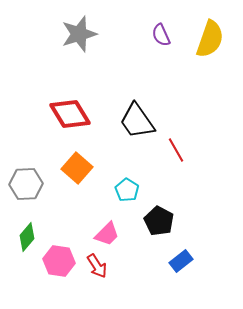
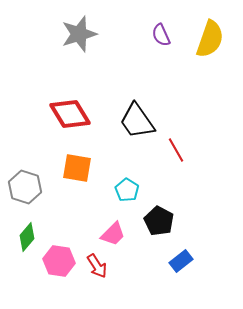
orange square: rotated 32 degrees counterclockwise
gray hexagon: moved 1 px left, 3 px down; rotated 20 degrees clockwise
pink trapezoid: moved 6 px right
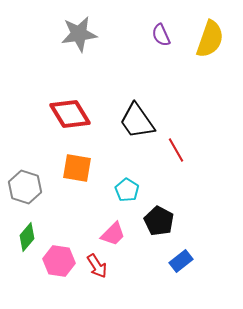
gray star: rotated 9 degrees clockwise
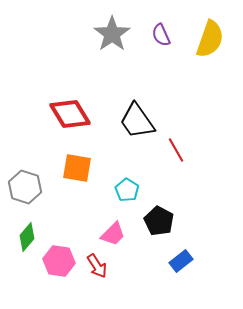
gray star: moved 33 px right; rotated 27 degrees counterclockwise
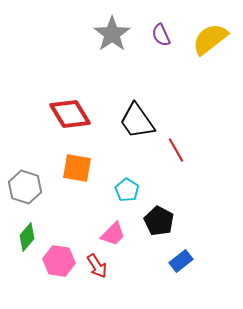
yellow semicircle: rotated 147 degrees counterclockwise
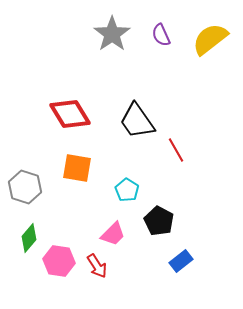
green diamond: moved 2 px right, 1 px down
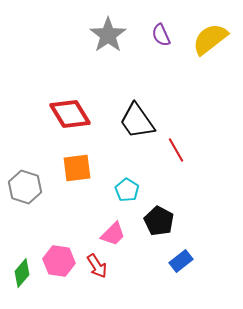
gray star: moved 4 px left, 1 px down
orange square: rotated 16 degrees counterclockwise
green diamond: moved 7 px left, 35 px down
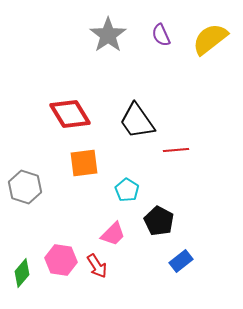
red line: rotated 65 degrees counterclockwise
orange square: moved 7 px right, 5 px up
pink hexagon: moved 2 px right, 1 px up
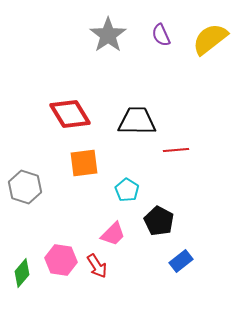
black trapezoid: rotated 126 degrees clockwise
